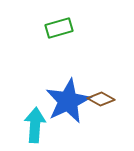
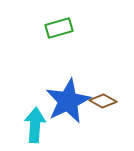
brown diamond: moved 2 px right, 2 px down
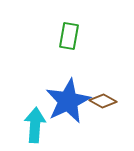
green rectangle: moved 10 px right, 8 px down; rotated 64 degrees counterclockwise
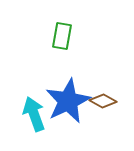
green rectangle: moved 7 px left
cyan arrow: moved 1 px left, 11 px up; rotated 24 degrees counterclockwise
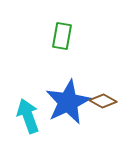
blue star: moved 1 px down
cyan arrow: moved 6 px left, 2 px down
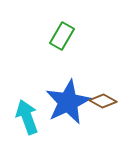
green rectangle: rotated 20 degrees clockwise
cyan arrow: moved 1 px left, 1 px down
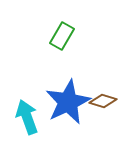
brown diamond: rotated 12 degrees counterclockwise
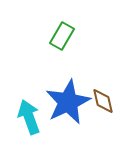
brown diamond: rotated 60 degrees clockwise
cyan arrow: moved 2 px right
